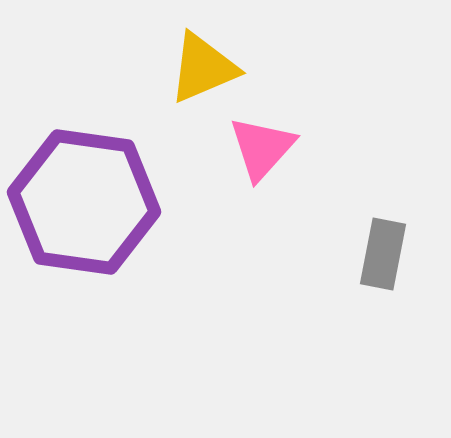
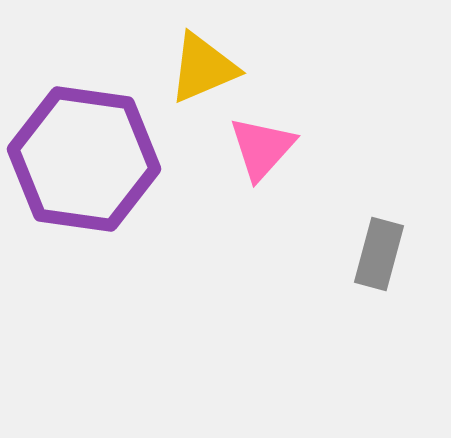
purple hexagon: moved 43 px up
gray rectangle: moved 4 px left; rotated 4 degrees clockwise
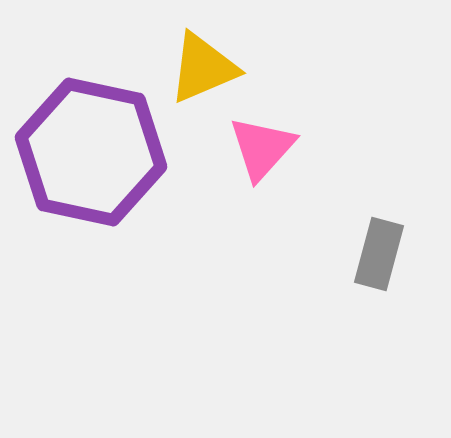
purple hexagon: moved 7 px right, 7 px up; rotated 4 degrees clockwise
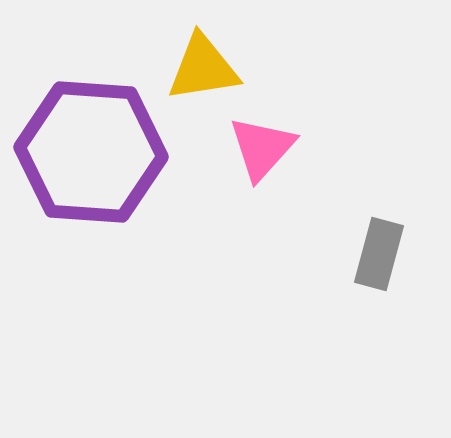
yellow triangle: rotated 14 degrees clockwise
purple hexagon: rotated 8 degrees counterclockwise
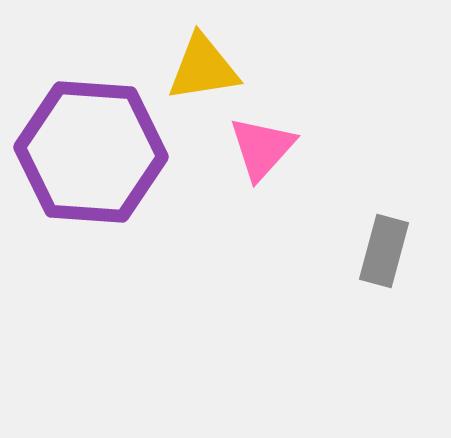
gray rectangle: moved 5 px right, 3 px up
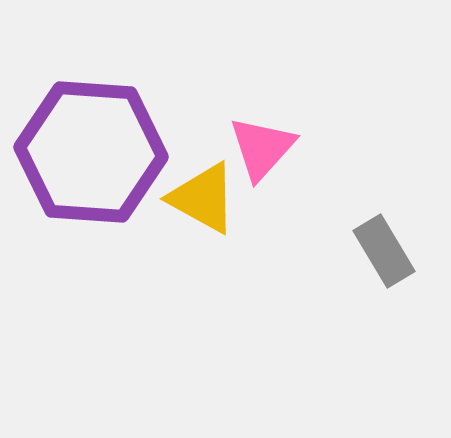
yellow triangle: moved 130 px down; rotated 38 degrees clockwise
gray rectangle: rotated 46 degrees counterclockwise
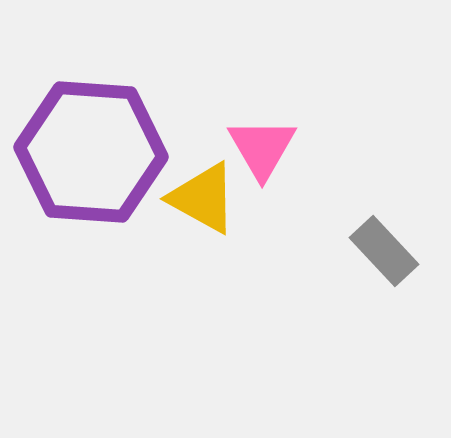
pink triangle: rotated 12 degrees counterclockwise
gray rectangle: rotated 12 degrees counterclockwise
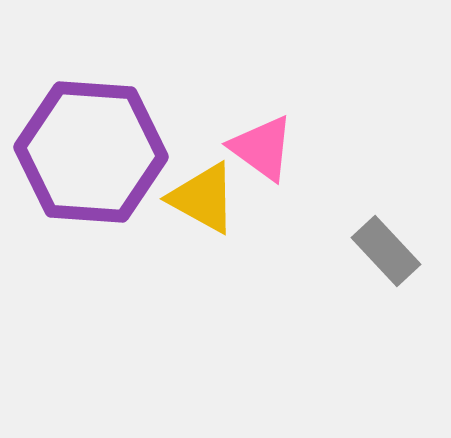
pink triangle: rotated 24 degrees counterclockwise
gray rectangle: moved 2 px right
